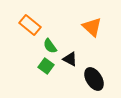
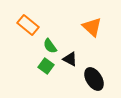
orange rectangle: moved 2 px left
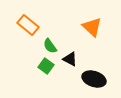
black ellipse: rotated 40 degrees counterclockwise
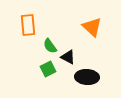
orange rectangle: rotated 45 degrees clockwise
black triangle: moved 2 px left, 2 px up
green square: moved 2 px right, 3 px down; rotated 28 degrees clockwise
black ellipse: moved 7 px left, 2 px up; rotated 15 degrees counterclockwise
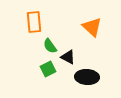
orange rectangle: moved 6 px right, 3 px up
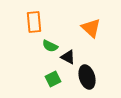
orange triangle: moved 1 px left, 1 px down
green semicircle: rotated 28 degrees counterclockwise
green square: moved 5 px right, 10 px down
black ellipse: rotated 70 degrees clockwise
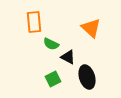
green semicircle: moved 1 px right, 2 px up
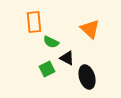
orange triangle: moved 1 px left, 1 px down
green semicircle: moved 2 px up
black triangle: moved 1 px left, 1 px down
green square: moved 6 px left, 10 px up
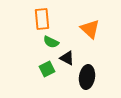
orange rectangle: moved 8 px right, 3 px up
black ellipse: rotated 25 degrees clockwise
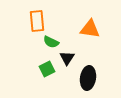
orange rectangle: moved 5 px left, 2 px down
orange triangle: rotated 35 degrees counterclockwise
black triangle: rotated 35 degrees clockwise
black ellipse: moved 1 px right, 1 px down
